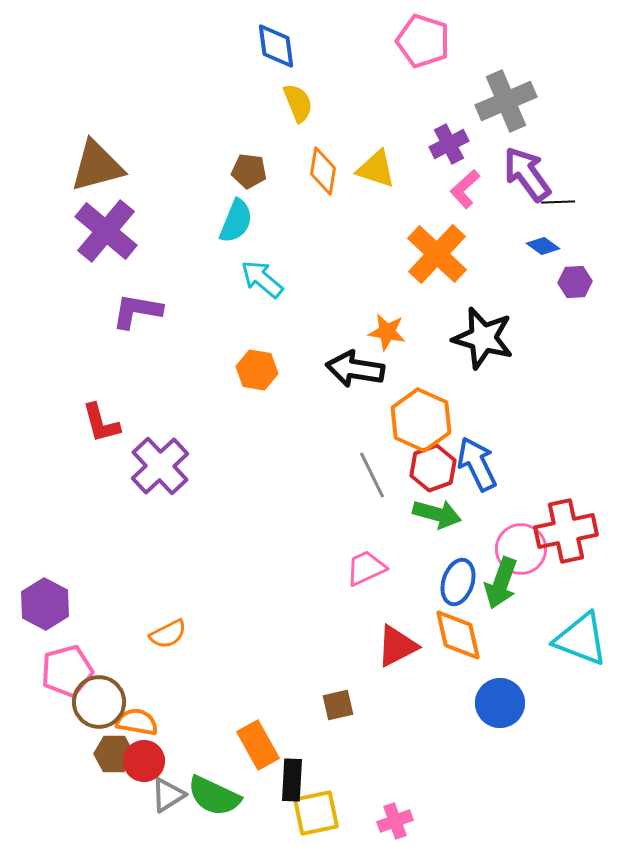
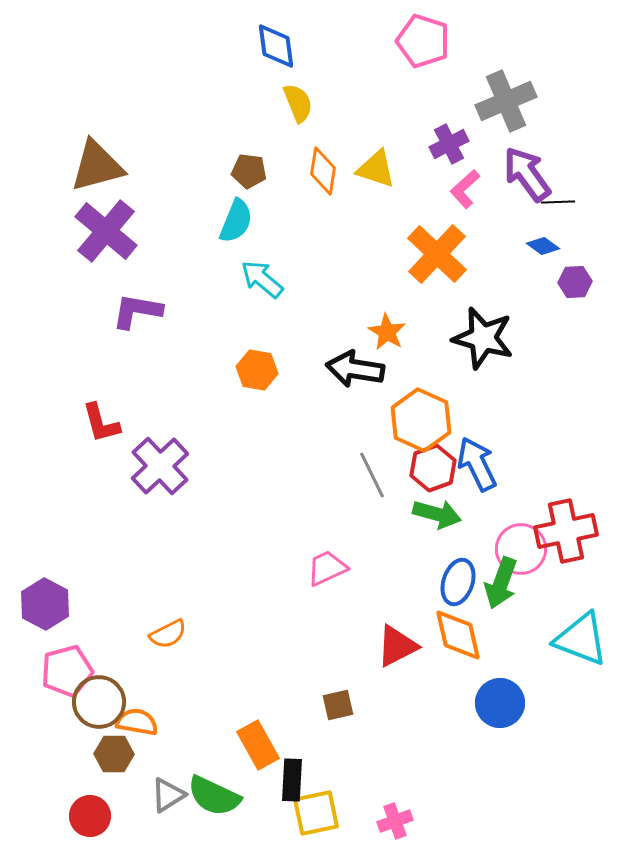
orange star at (387, 332): rotated 21 degrees clockwise
pink trapezoid at (366, 568): moved 39 px left
red circle at (144, 761): moved 54 px left, 55 px down
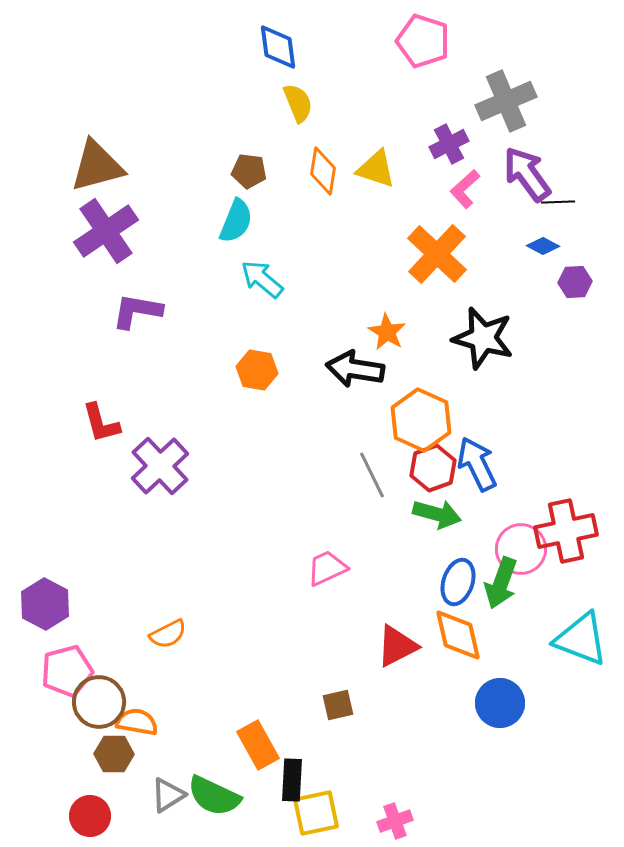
blue diamond at (276, 46): moved 2 px right, 1 px down
purple cross at (106, 231): rotated 16 degrees clockwise
blue diamond at (543, 246): rotated 8 degrees counterclockwise
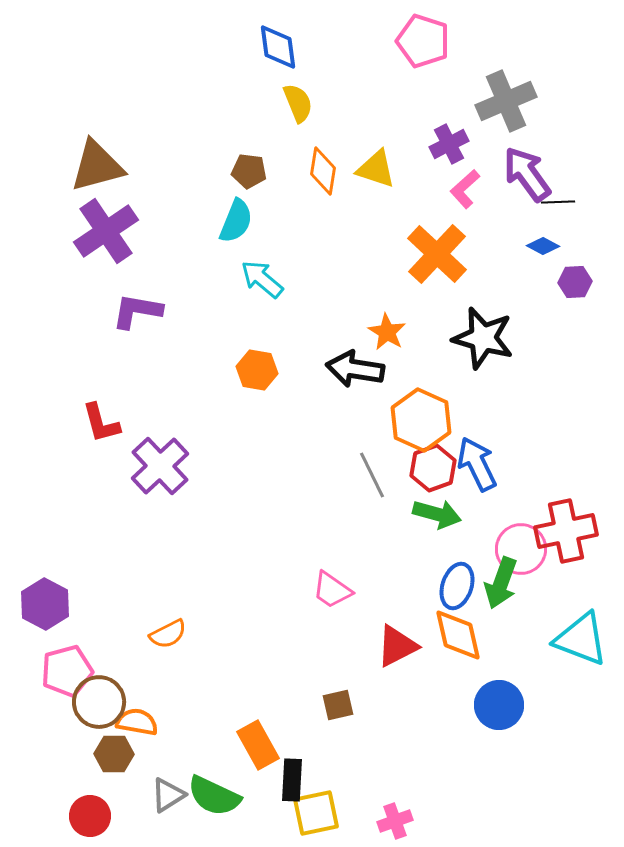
pink trapezoid at (327, 568): moved 5 px right, 22 px down; rotated 120 degrees counterclockwise
blue ellipse at (458, 582): moved 1 px left, 4 px down
blue circle at (500, 703): moved 1 px left, 2 px down
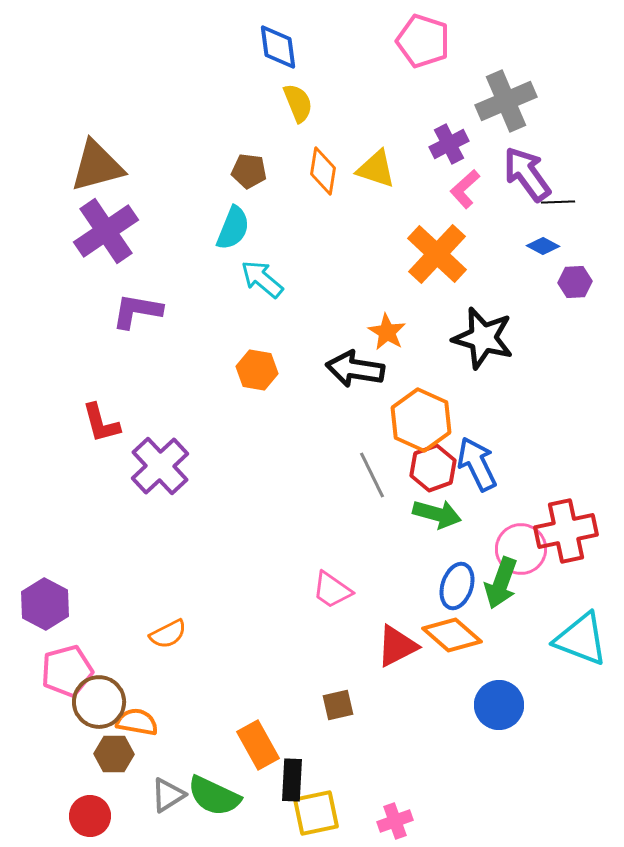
cyan semicircle at (236, 221): moved 3 px left, 7 px down
orange diamond at (458, 635): moved 6 px left; rotated 36 degrees counterclockwise
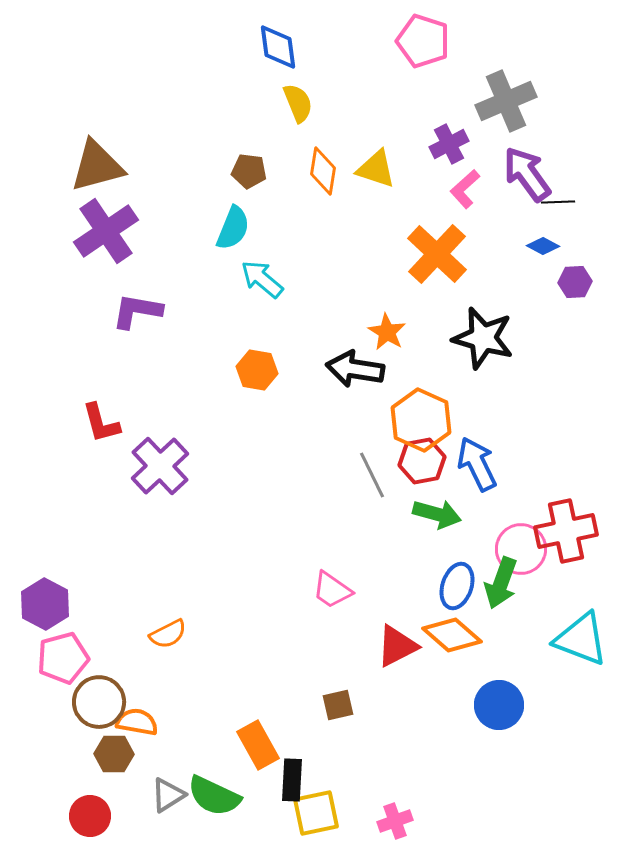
red hexagon at (433, 468): moved 11 px left, 7 px up; rotated 9 degrees clockwise
pink pentagon at (67, 671): moved 4 px left, 13 px up
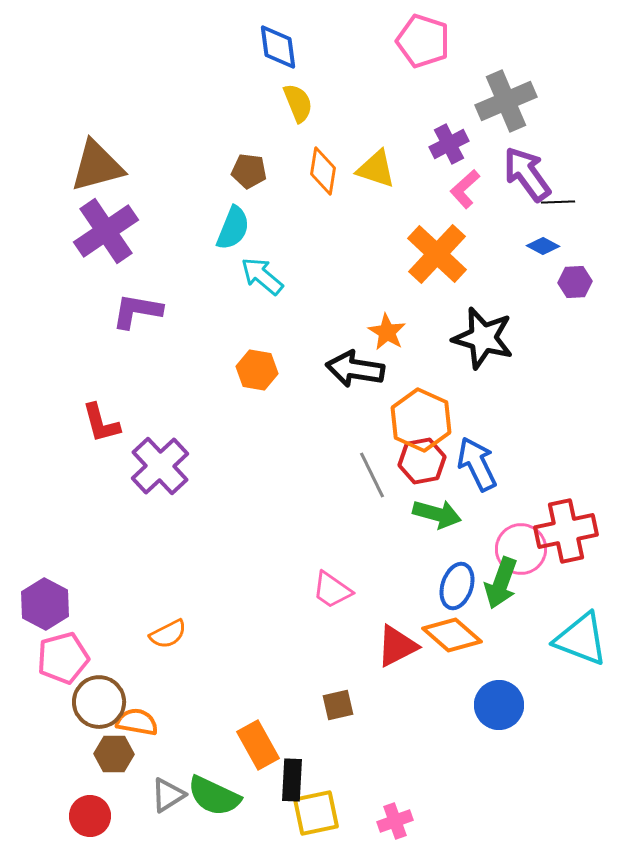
cyan arrow at (262, 279): moved 3 px up
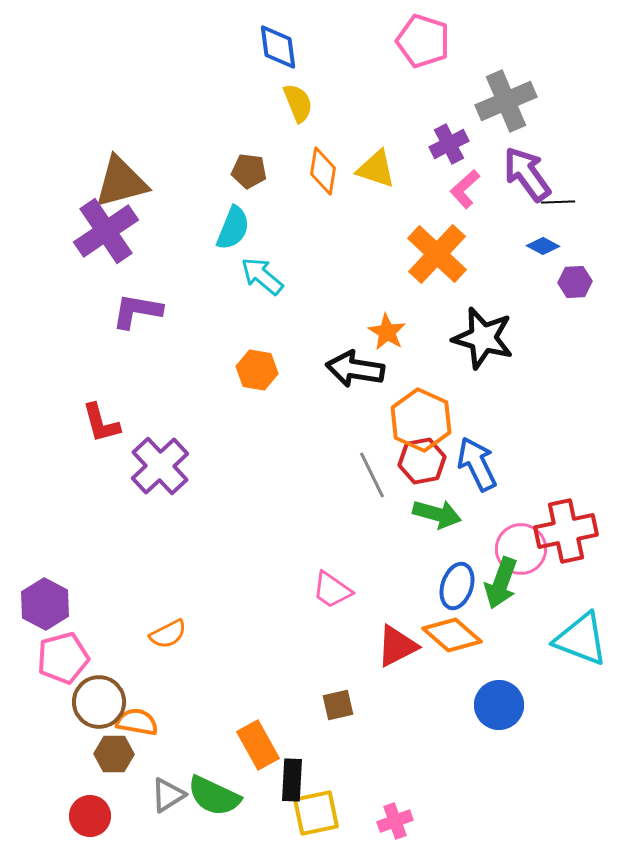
brown triangle at (97, 166): moved 24 px right, 16 px down
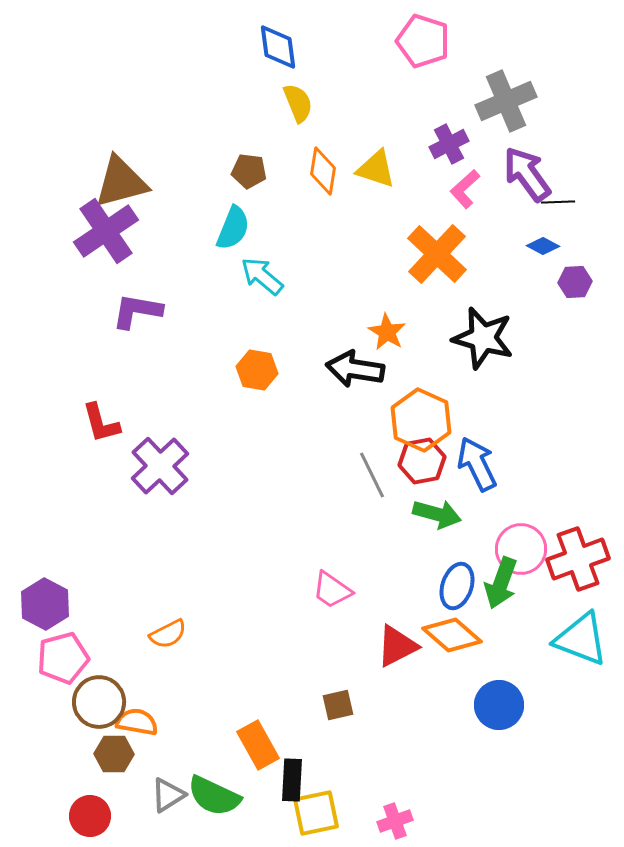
red cross at (566, 531): moved 12 px right, 28 px down; rotated 8 degrees counterclockwise
